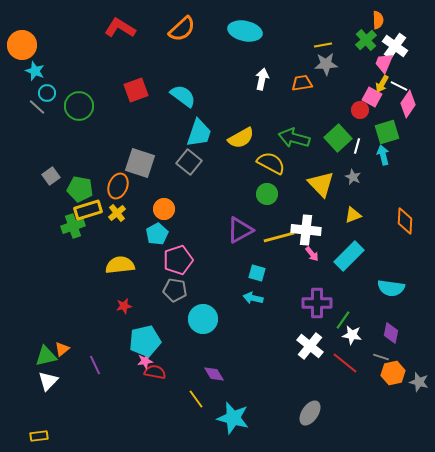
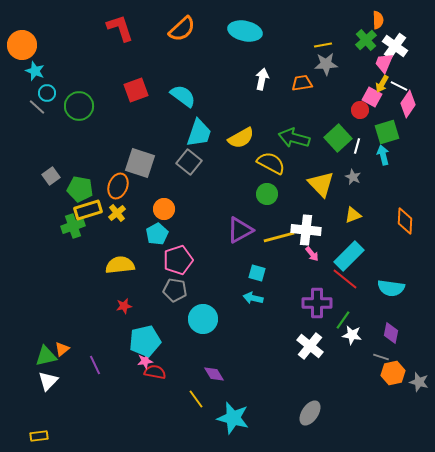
red L-shape at (120, 28): rotated 40 degrees clockwise
red line at (345, 363): moved 84 px up
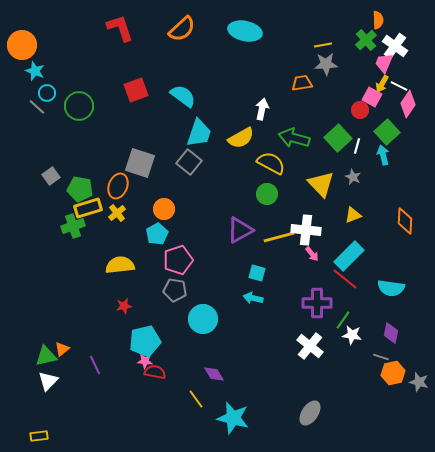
white arrow at (262, 79): moved 30 px down
green square at (387, 132): rotated 25 degrees counterclockwise
yellow rectangle at (88, 210): moved 2 px up
pink star at (145, 361): rotated 14 degrees clockwise
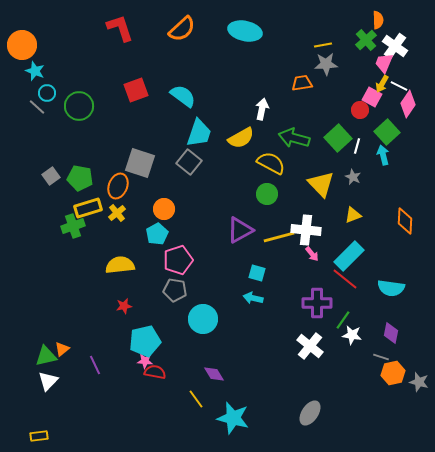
green pentagon at (80, 189): moved 11 px up
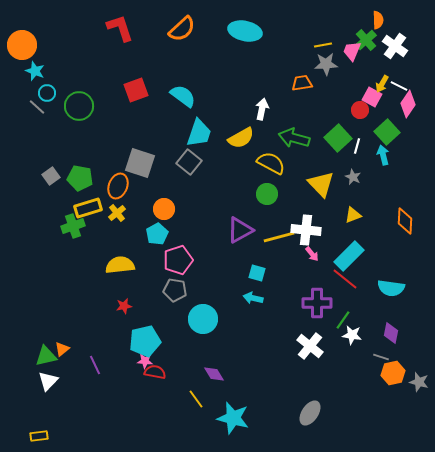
pink trapezoid at (384, 63): moved 32 px left, 12 px up
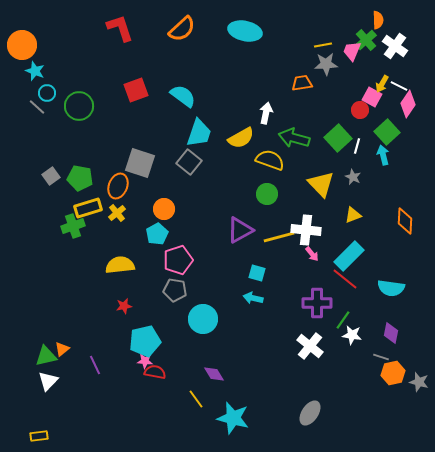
white arrow at (262, 109): moved 4 px right, 4 px down
yellow semicircle at (271, 163): moved 1 px left, 3 px up; rotated 8 degrees counterclockwise
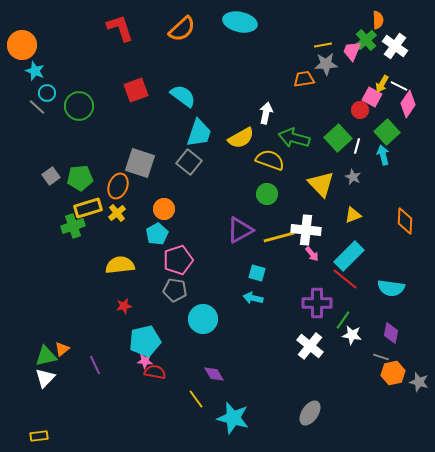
cyan ellipse at (245, 31): moved 5 px left, 9 px up
orange trapezoid at (302, 83): moved 2 px right, 4 px up
green pentagon at (80, 178): rotated 15 degrees counterclockwise
white triangle at (48, 381): moved 3 px left, 3 px up
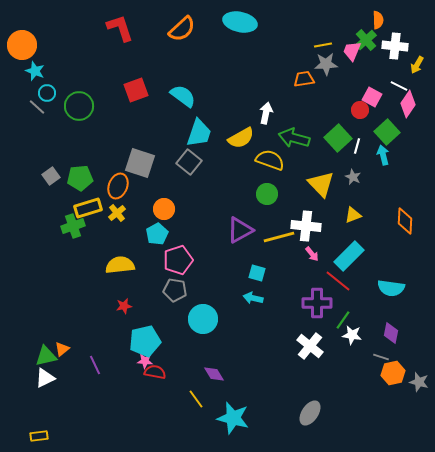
white cross at (395, 46): rotated 30 degrees counterclockwise
yellow arrow at (382, 84): moved 35 px right, 19 px up
white cross at (306, 230): moved 4 px up
red line at (345, 279): moved 7 px left, 2 px down
white triangle at (45, 378): rotated 20 degrees clockwise
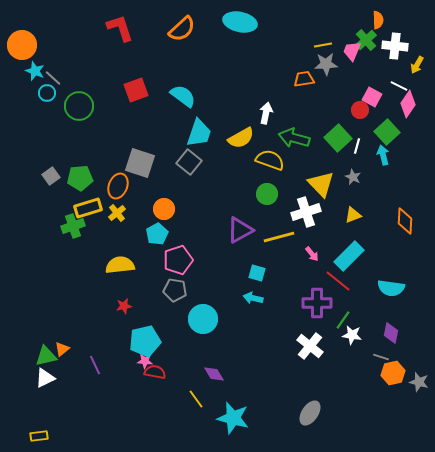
gray line at (37, 107): moved 16 px right, 29 px up
white cross at (306, 226): moved 14 px up; rotated 24 degrees counterclockwise
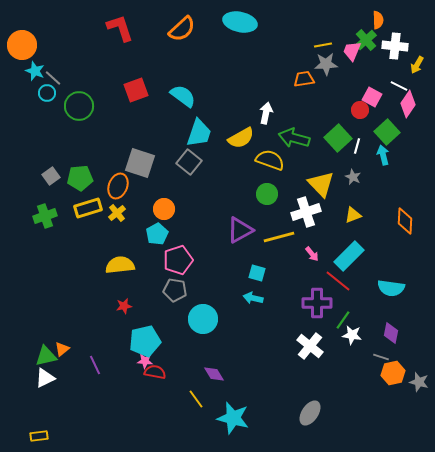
green cross at (73, 226): moved 28 px left, 10 px up
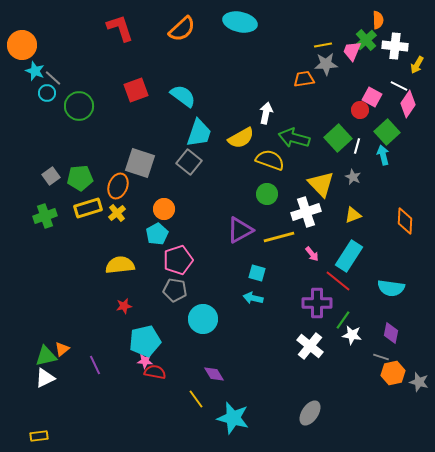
cyan rectangle at (349, 256): rotated 12 degrees counterclockwise
